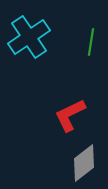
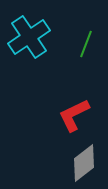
green line: moved 5 px left, 2 px down; rotated 12 degrees clockwise
red L-shape: moved 4 px right
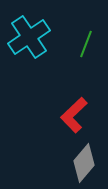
red L-shape: rotated 18 degrees counterclockwise
gray diamond: rotated 12 degrees counterclockwise
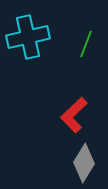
cyan cross: moved 1 px left; rotated 21 degrees clockwise
gray diamond: rotated 9 degrees counterclockwise
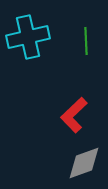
green line: moved 3 px up; rotated 24 degrees counterclockwise
gray diamond: rotated 39 degrees clockwise
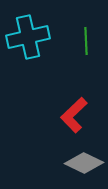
gray diamond: rotated 45 degrees clockwise
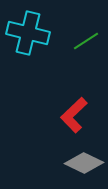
cyan cross: moved 4 px up; rotated 27 degrees clockwise
green line: rotated 60 degrees clockwise
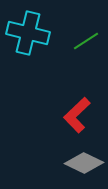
red L-shape: moved 3 px right
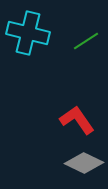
red L-shape: moved 5 px down; rotated 99 degrees clockwise
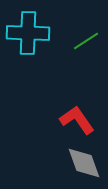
cyan cross: rotated 12 degrees counterclockwise
gray diamond: rotated 45 degrees clockwise
